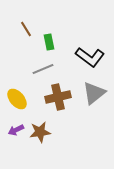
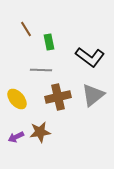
gray line: moved 2 px left, 1 px down; rotated 25 degrees clockwise
gray triangle: moved 1 px left, 2 px down
purple arrow: moved 7 px down
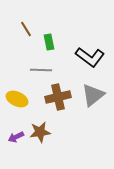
yellow ellipse: rotated 25 degrees counterclockwise
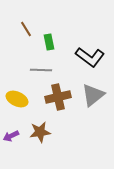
purple arrow: moved 5 px left, 1 px up
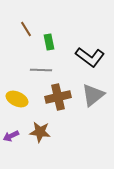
brown star: rotated 15 degrees clockwise
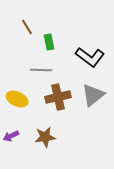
brown line: moved 1 px right, 2 px up
brown star: moved 5 px right, 5 px down; rotated 15 degrees counterclockwise
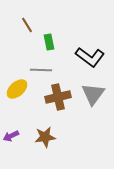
brown line: moved 2 px up
gray triangle: moved 1 px up; rotated 15 degrees counterclockwise
yellow ellipse: moved 10 px up; rotated 65 degrees counterclockwise
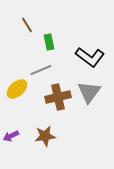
gray line: rotated 25 degrees counterclockwise
gray triangle: moved 4 px left, 2 px up
brown star: moved 1 px up
